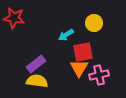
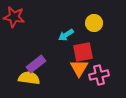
red star: moved 1 px up
yellow semicircle: moved 8 px left, 3 px up
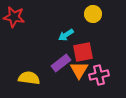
yellow circle: moved 1 px left, 9 px up
purple rectangle: moved 25 px right, 1 px up
orange triangle: moved 2 px down
